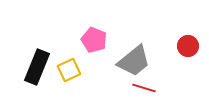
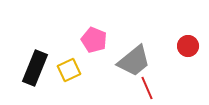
black rectangle: moved 2 px left, 1 px down
red line: moved 3 px right; rotated 50 degrees clockwise
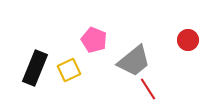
red circle: moved 6 px up
red line: moved 1 px right, 1 px down; rotated 10 degrees counterclockwise
